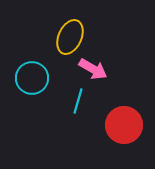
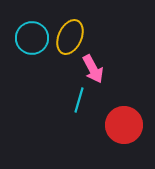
pink arrow: rotated 32 degrees clockwise
cyan circle: moved 40 px up
cyan line: moved 1 px right, 1 px up
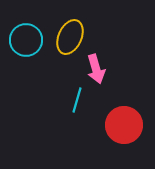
cyan circle: moved 6 px left, 2 px down
pink arrow: moved 3 px right; rotated 12 degrees clockwise
cyan line: moved 2 px left
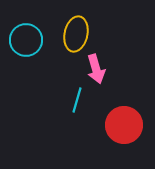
yellow ellipse: moved 6 px right, 3 px up; rotated 12 degrees counterclockwise
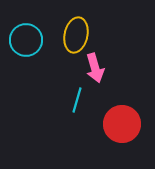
yellow ellipse: moved 1 px down
pink arrow: moved 1 px left, 1 px up
red circle: moved 2 px left, 1 px up
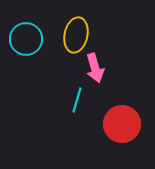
cyan circle: moved 1 px up
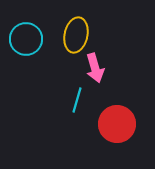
red circle: moved 5 px left
